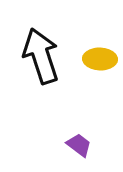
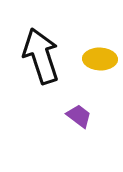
purple trapezoid: moved 29 px up
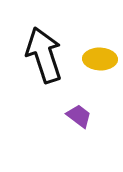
black arrow: moved 3 px right, 1 px up
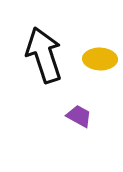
purple trapezoid: rotated 8 degrees counterclockwise
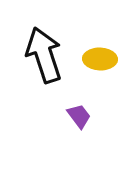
purple trapezoid: rotated 24 degrees clockwise
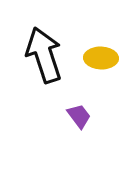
yellow ellipse: moved 1 px right, 1 px up
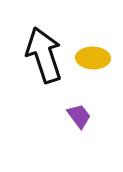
yellow ellipse: moved 8 px left
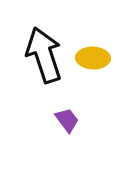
purple trapezoid: moved 12 px left, 4 px down
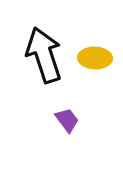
yellow ellipse: moved 2 px right
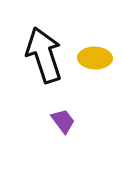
purple trapezoid: moved 4 px left, 1 px down
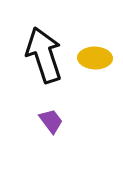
purple trapezoid: moved 12 px left
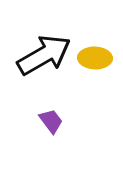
black arrow: rotated 78 degrees clockwise
